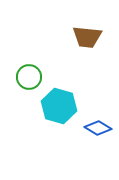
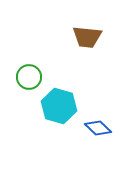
blue diamond: rotated 12 degrees clockwise
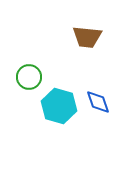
blue diamond: moved 26 px up; rotated 28 degrees clockwise
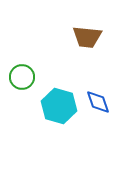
green circle: moved 7 px left
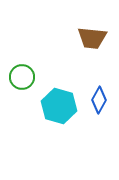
brown trapezoid: moved 5 px right, 1 px down
blue diamond: moved 1 px right, 2 px up; rotated 48 degrees clockwise
